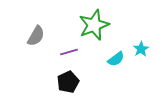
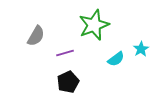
purple line: moved 4 px left, 1 px down
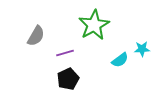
green star: rotated 8 degrees counterclockwise
cyan star: moved 1 px right; rotated 28 degrees clockwise
cyan semicircle: moved 4 px right, 1 px down
black pentagon: moved 3 px up
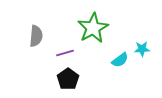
green star: moved 1 px left, 3 px down
gray semicircle: rotated 25 degrees counterclockwise
black pentagon: rotated 10 degrees counterclockwise
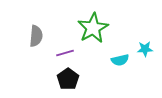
cyan star: moved 3 px right
cyan semicircle: rotated 24 degrees clockwise
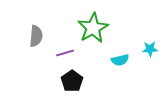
cyan star: moved 5 px right
black pentagon: moved 4 px right, 2 px down
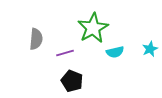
gray semicircle: moved 3 px down
cyan star: rotated 21 degrees counterclockwise
cyan semicircle: moved 5 px left, 8 px up
black pentagon: rotated 15 degrees counterclockwise
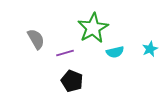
gray semicircle: rotated 35 degrees counterclockwise
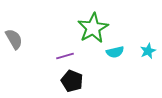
gray semicircle: moved 22 px left
cyan star: moved 2 px left, 2 px down
purple line: moved 3 px down
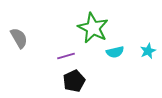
green star: rotated 16 degrees counterclockwise
gray semicircle: moved 5 px right, 1 px up
purple line: moved 1 px right
black pentagon: moved 2 px right; rotated 25 degrees clockwise
